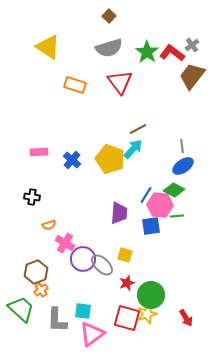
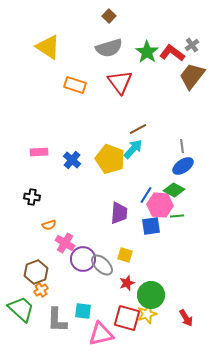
pink triangle: moved 9 px right; rotated 24 degrees clockwise
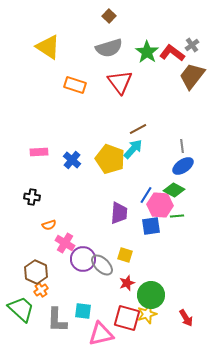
brown hexagon: rotated 15 degrees counterclockwise
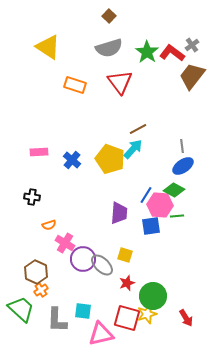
green circle: moved 2 px right, 1 px down
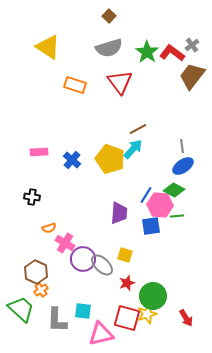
orange semicircle: moved 3 px down
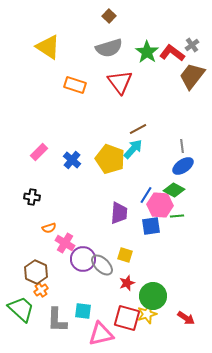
pink rectangle: rotated 42 degrees counterclockwise
red arrow: rotated 24 degrees counterclockwise
